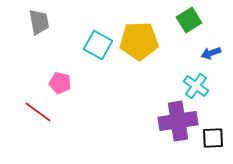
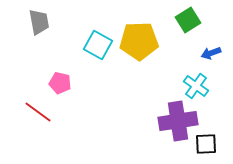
green square: moved 1 px left
black square: moved 7 px left, 6 px down
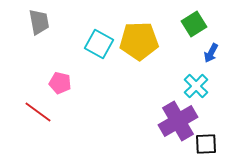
green square: moved 6 px right, 4 px down
cyan square: moved 1 px right, 1 px up
blue arrow: rotated 42 degrees counterclockwise
cyan cross: rotated 10 degrees clockwise
purple cross: rotated 21 degrees counterclockwise
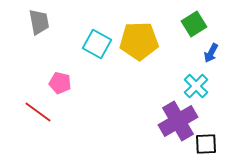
cyan square: moved 2 px left
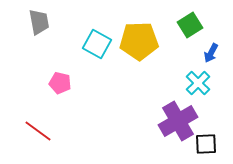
green square: moved 4 px left, 1 px down
cyan cross: moved 2 px right, 3 px up
red line: moved 19 px down
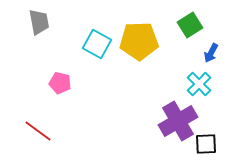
cyan cross: moved 1 px right, 1 px down
